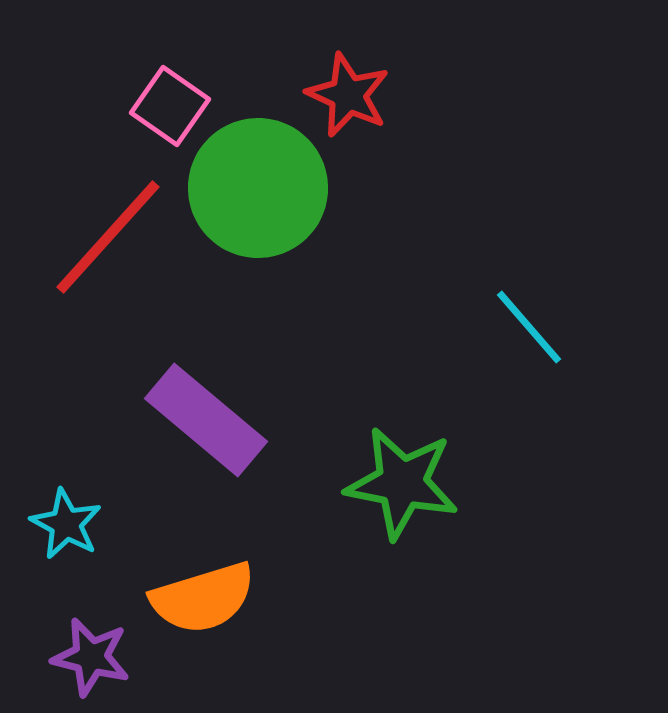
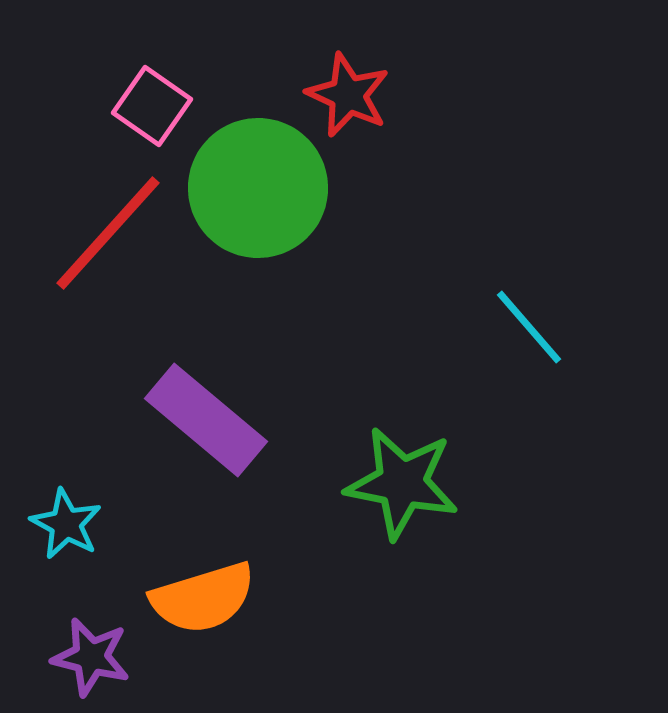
pink square: moved 18 px left
red line: moved 4 px up
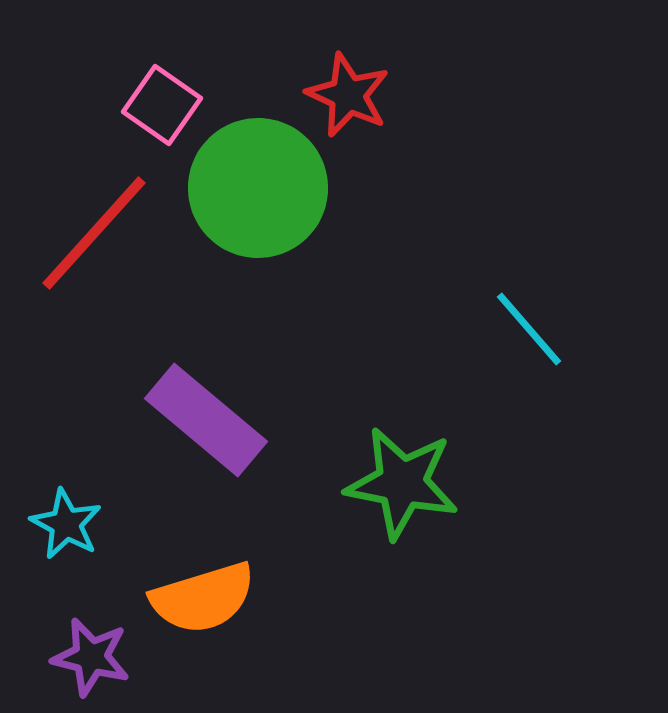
pink square: moved 10 px right, 1 px up
red line: moved 14 px left
cyan line: moved 2 px down
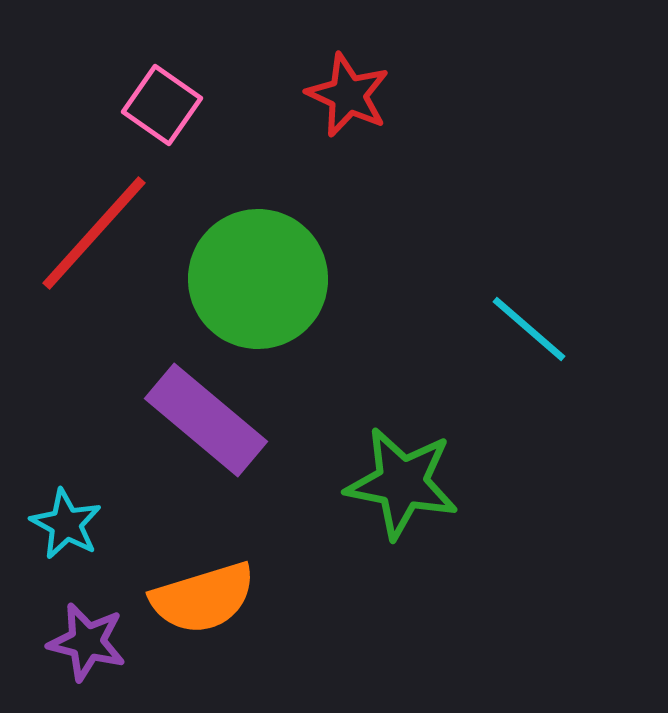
green circle: moved 91 px down
cyan line: rotated 8 degrees counterclockwise
purple star: moved 4 px left, 15 px up
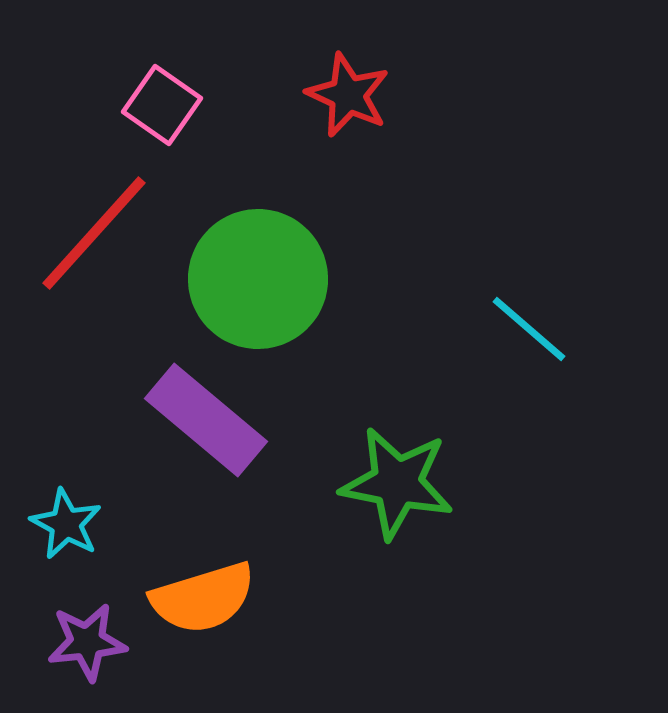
green star: moved 5 px left
purple star: rotated 20 degrees counterclockwise
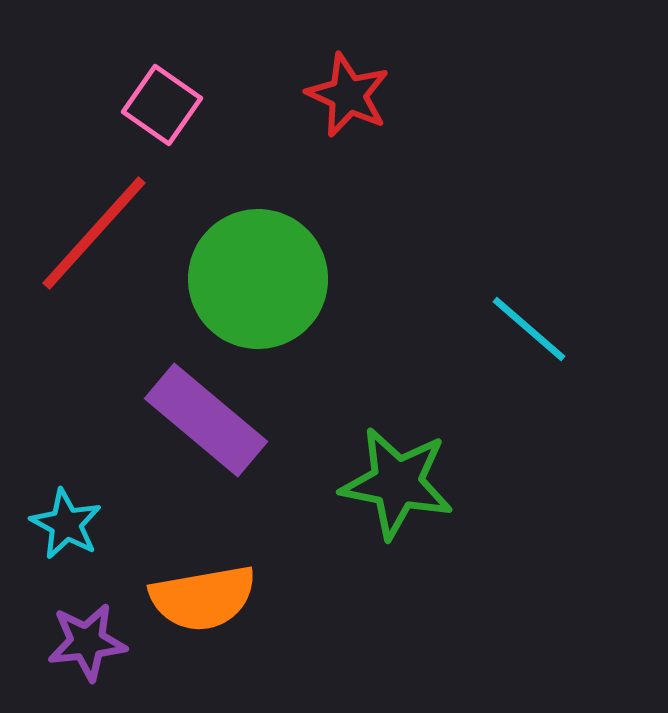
orange semicircle: rotated 7 degrees clockwise
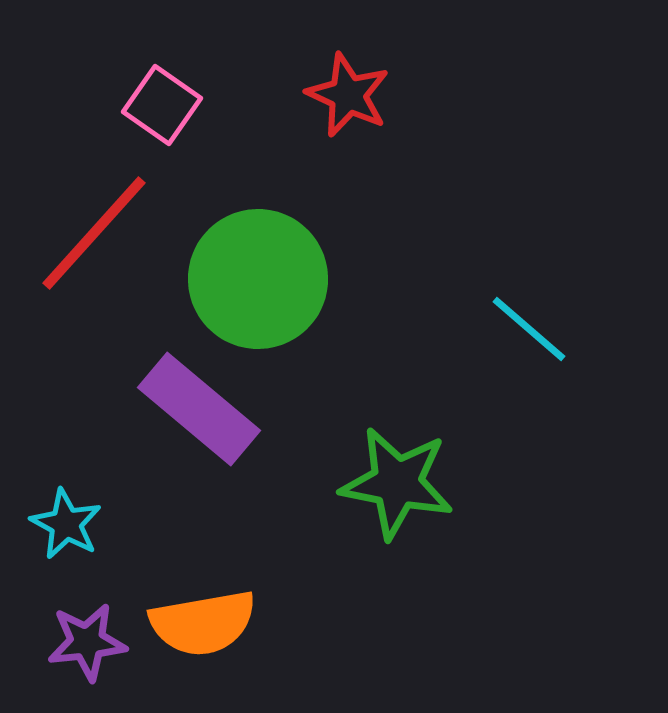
purple rectangle: moved 7 px left, 11 px up
orange semicircle: moved 25 px down
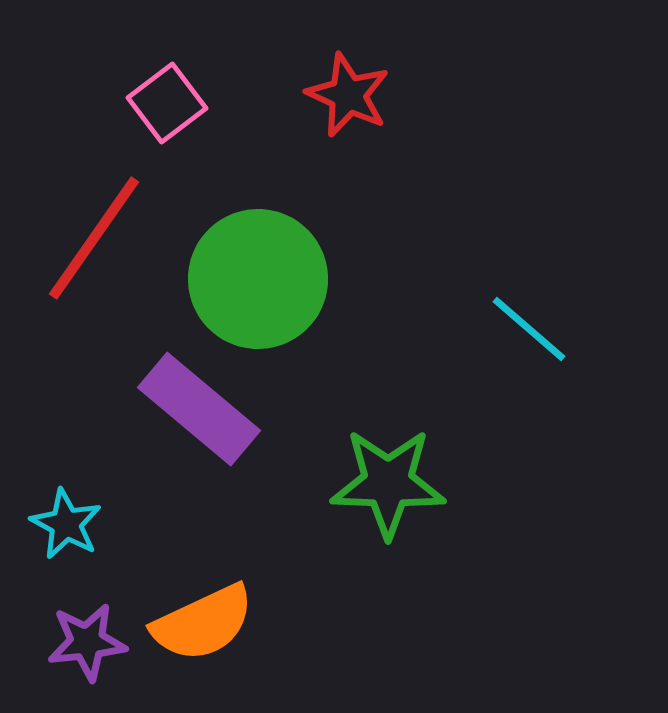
pink square: moved 5 px right, 2 px up; rotated 18 degrees clockwise
red line: moved 5 px down; rotated 7 degrees counterclockwise
green star: moved 9 px left; rotated 9 degrees counterclockwise
orange semicircle: rotated 15 degrees counterclockwise
